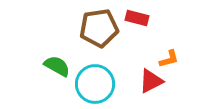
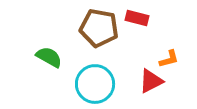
brown pentagon: rotated 18 degrees clockwise
green semicircle: moved 8 px left, 9 px up
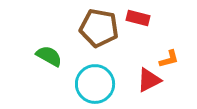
red rectangle: moved 1 px right
green semicircle: moved 1 px up
red triangle: moved 2 px left, 1 px up
